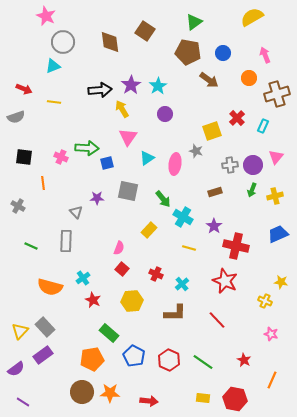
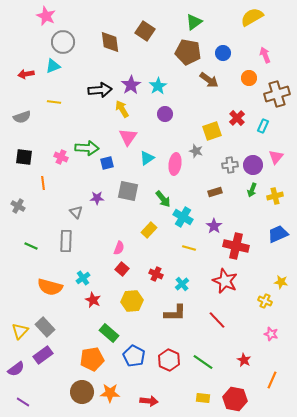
red arrow at (24, 89): moved 2 px right, 15 px up; rotated 147 degrees clockwise
gray semicircle at (16, 117): moved 6 px right
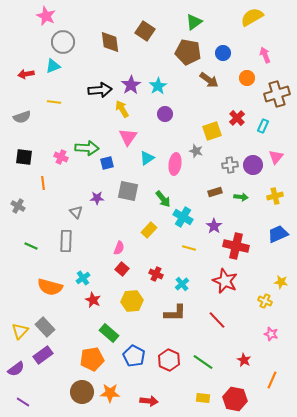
orange circle at (249, 78): moved 2 px left
green arrow at (252, 190): moved 11 px left, 7 px down; rotated 104 degrees counterclockwise
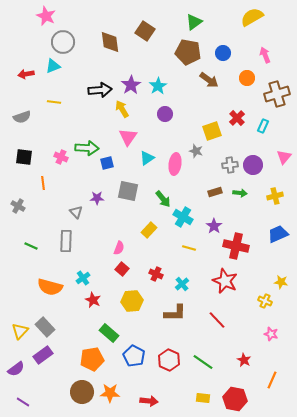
pink triangle at (276, 157): moved 8 px right
green arrow at (241, 197): moved 1 px left, 4 px up
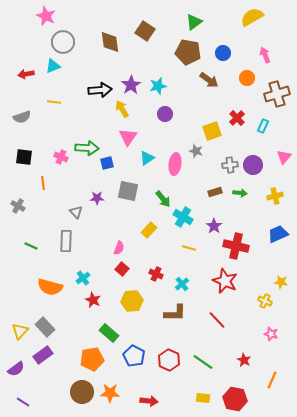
cyan star at (158, 86): rotated 18 degrees clockwise
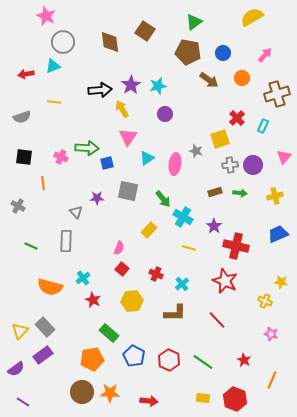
pink arrow at (265, 55): rotated 63 degrees clockwise
orange circle at (247, 78): moved 5 px left
yellow square at (212, 131): moved 8 px right, 8 px down
red hexagon at (235, 399): rotated 10 degrees clockwise
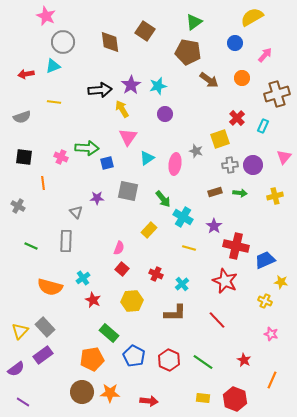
blue circle at (223, 53): moved 12 px right, 10 px up
blue trapezoid at (278, 234): moved 13 px left, 26 px down
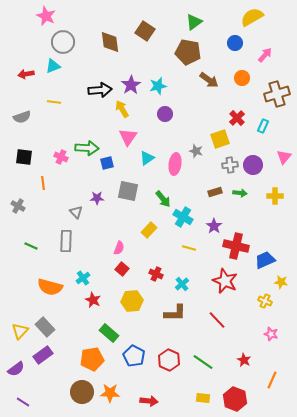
yellow cross at (275, 196): rotated 14 degrees clockwise
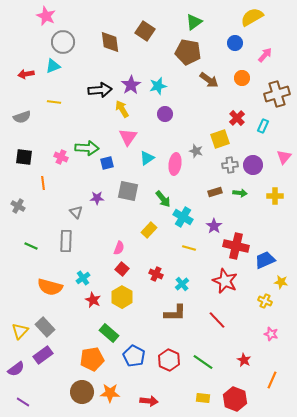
yellow hexagon at (132, 301): moved 10 px left, 4 px up; rotated 25 degrees counterclockwise
